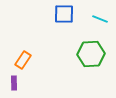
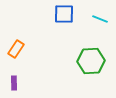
green hexagon: moved 7 px down
orange rectangle: moved 7 px left, 11 px up
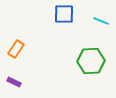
cyan line: moved 1 px right, 2 px down
purple rectangle: moved 1 px up; rotated 64 degrees counterclockwise
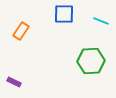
orange rectangle: moved 5 px right, 18 px up
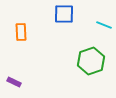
cyan line: moved 3 px right, 4 px down
orange rectangle: moved 1 px down; rotated 36 degrees counterclockwise
green hexagon: rotated 16 degrees counterclockwise
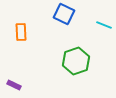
blue square: rotated 25 degrees clockwise
green hexagon: moved 15 px left
purple rectangle: moved 3 px down
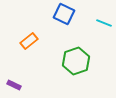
cyan line: moved 2 px up
orange rectangle: moved 8 px right, 9 px down; rotated 54 degrees clockwise
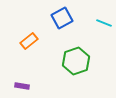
blue square: moved 2 px left, 4 px down; rotated 35 degrees clockwise
purple rectangle: moved 8 px right, 1 px down; rotated 16 degrees counterclockwise
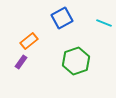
purple rectangle: moved 1 px left, 24 px up; rotated 64 degrees counterclockwise
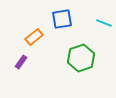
blue square: moved 1 px down; rotated 20 degrees clockwise
orange rectangle: moved 5 px right, 4 px up
green hexagon: moved 5 px right, 3 px up
